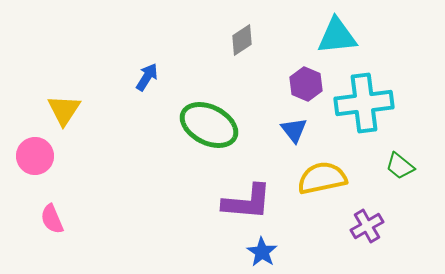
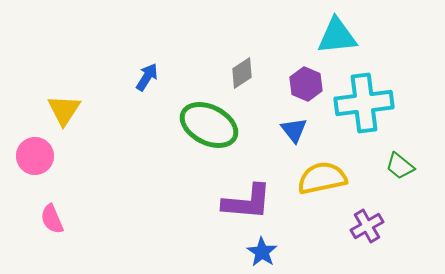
gray diamond: moved 33 px down
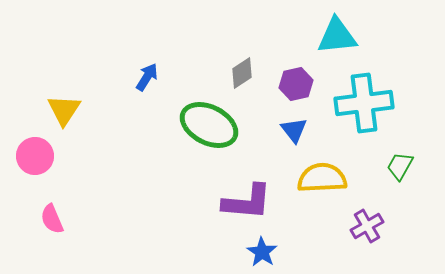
purple hexagon: moved 10 px left; rotated 24 degrees clockwise
green trapezoid: rotated 80 degrees clockwise
yellow semicircle: rotated 9 degrees clockwise
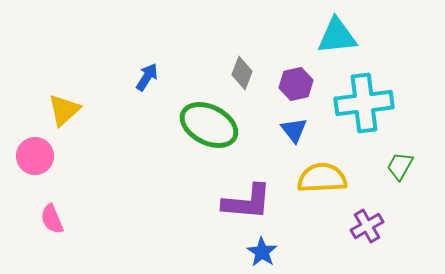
gray diamond: rotated 36 degrees counterclockwise
yellow triangle: rotated 15 degrees clockwise
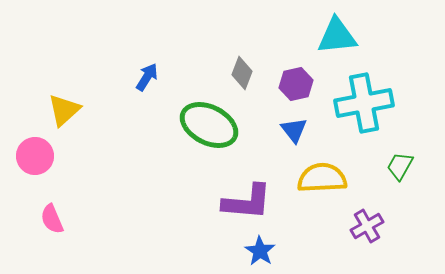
cyan cross: rotated 4 degrees counterclockwise
blue star: moved 2 px left, 1 px up
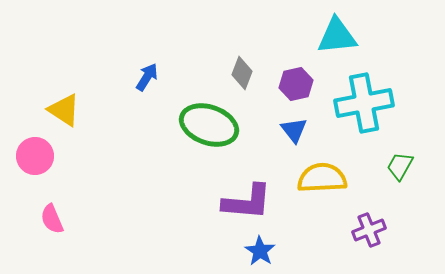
yellow triangle: rotated 45 degrees counterclockwise
green ellipse: rotated 8 degrees counterclockwise
purple cross: moved 2 px right, 4 px down; rotated 8 degrees clockwise
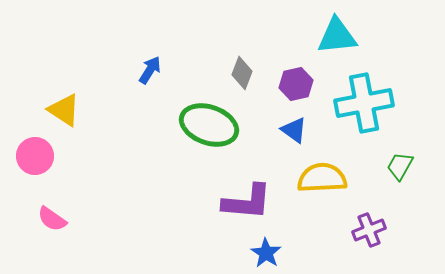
blue arrow: moved 3 px right, 7 px up
blue triangle: rotated 16 degrees counterclockwise
pink semicircle: rotated 32 degrees counterclockwise
blue star: moved 6 px right, 2 px down
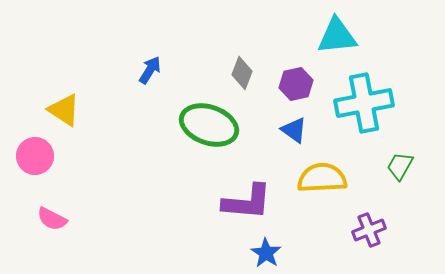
pink semicircle: rotated 8 degrees counterclockwise
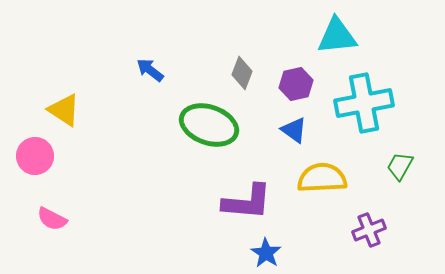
blue arrow: rotated 84 degrees counterclockwise
